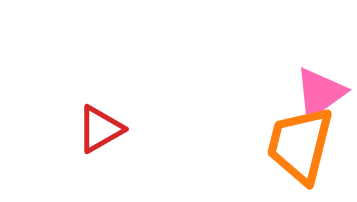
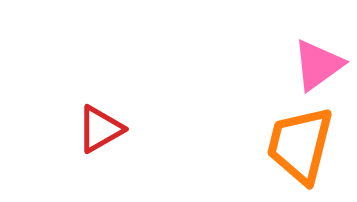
pink triangle: moved 2 px left, 28 px up
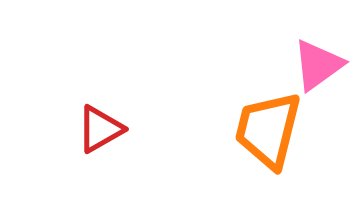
orange trapezoid: moved 32 px left, 15 px up
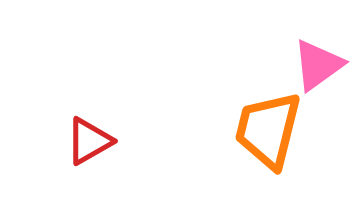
red triangle: moved 11 px left, 12 px down
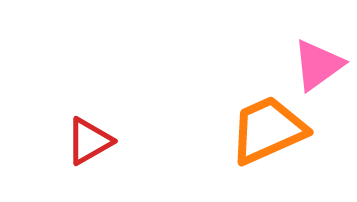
orange trapezoid: rotated 52 degrees clockwise
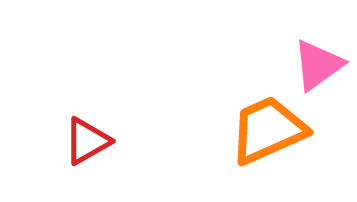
red triangle: moved 2 px left
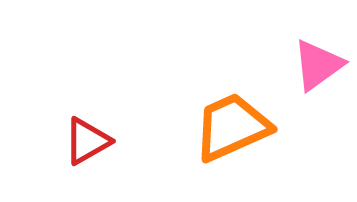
orange trapezoid: moved 36 px left, 3 px up
